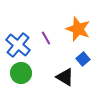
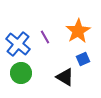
orange star: moved 2 px down; rotated 20 degrees clockwise
purple line: moved 1 px left, 1 px up
blue cross: moved 1 px up
blue square: rotated 16 degrees clockwise
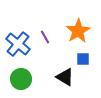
blue square: rotated 24 degrees clockwise
green circle: moved 6 px down
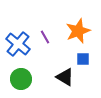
orange star: rotated 10 degrees clockwise
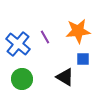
orange star: rotated 15 degrees clockwise
green circle: moved 1 px right
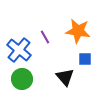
orange star: rotated 15 degrees clockwise
blue cross: moved 1 px right, 6 px down
blue square: moved 2 px right
black triangle: rotated 18 degrees clockwise
